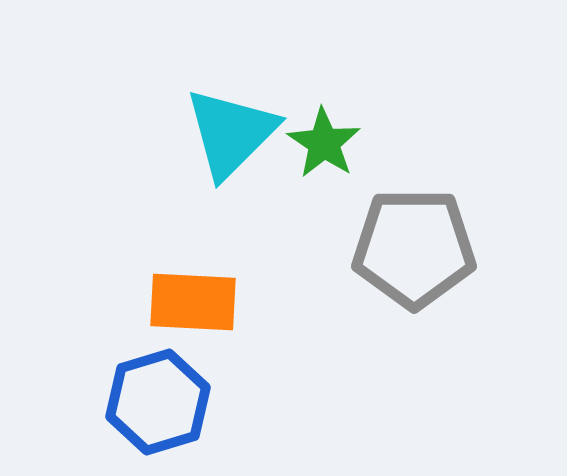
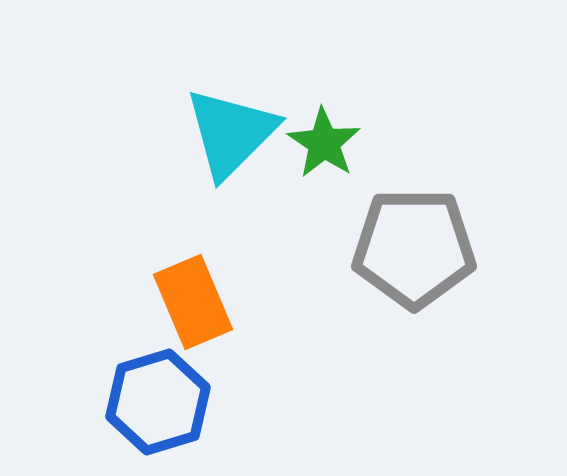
orange rectangle: rotated 64 degrees clockwise
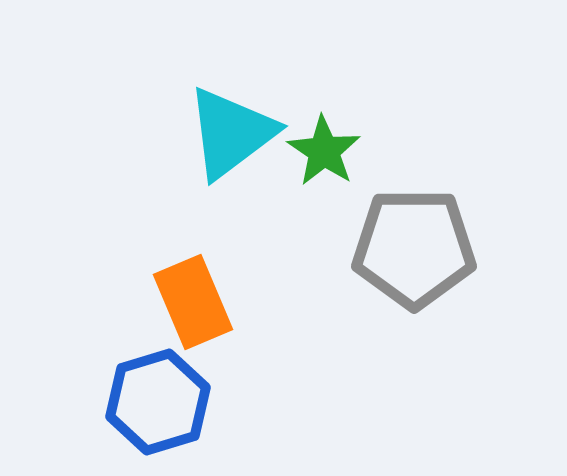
cyan triangle: rotated 8 degrees clockwise
green star: moved 8 px down
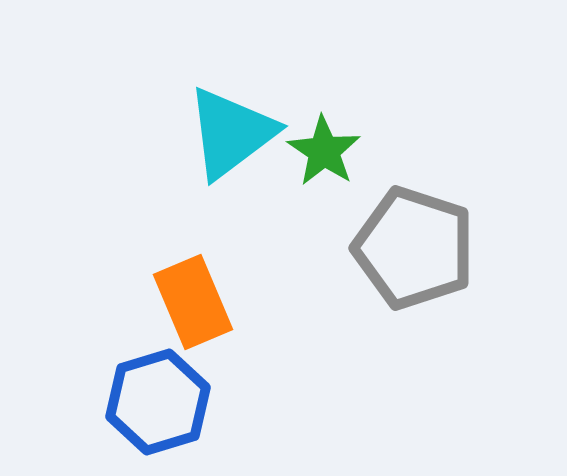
gray pentagon: rotated 18 degrees clockwise
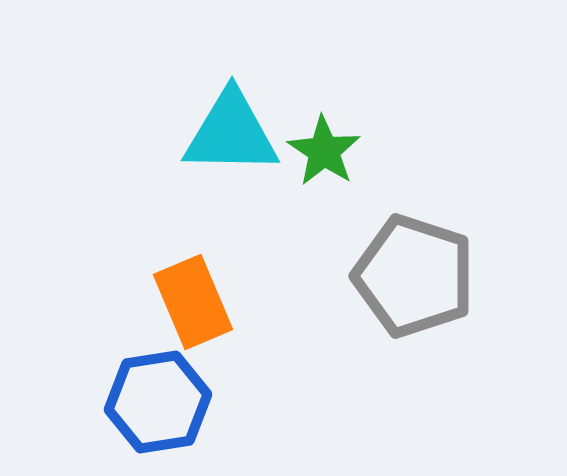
cyan triangle: rotated 38 degrees clockwise
gray pentagon: moved 28 px down
blue hexagon: rotated 8 degrees clockwise
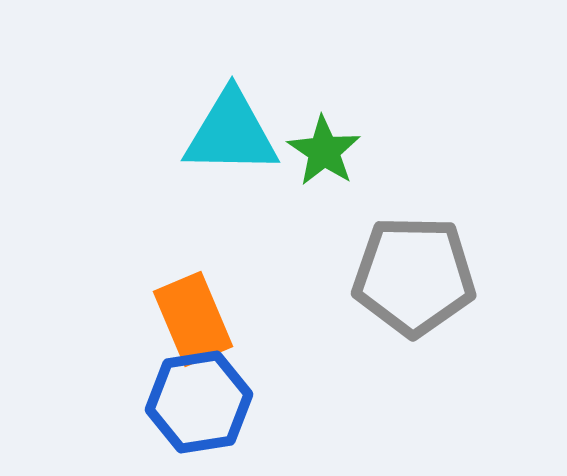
gray pentagon: rotated 17 degrees counterclockwise
orange rectangle: moved 17 px down
blue hexagon: moved 41 px right
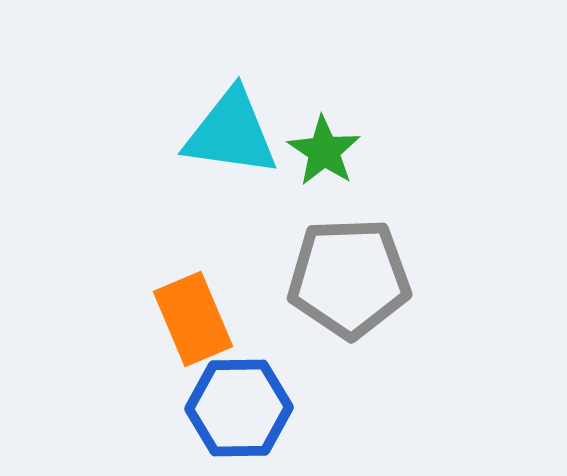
cyan triangle: rotated 7 degrees clockwise
gray pentagon: moved 65 px left, 2 px down; rotated 3 degrees counterclockwise
blue hexagon: moved 40 px right, 6 px down; rotated 8 degrees clockwise
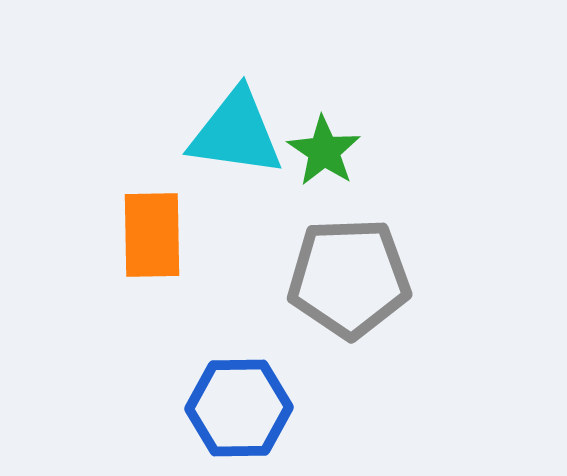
cyan triangle: moved 5 px right
orange rectangle: moved 41 px left, 84 px up; rotated 22 degrees clockwise
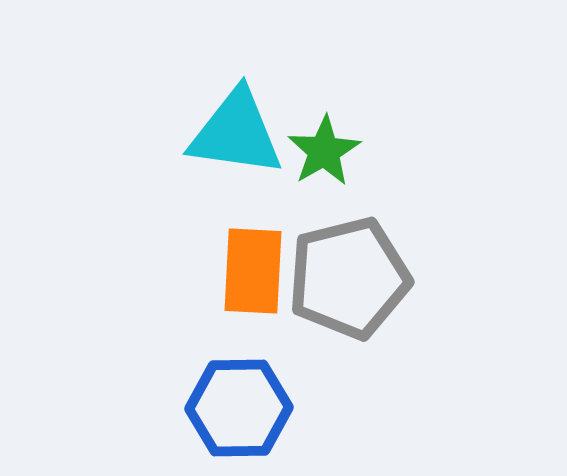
green star: rotated 8 degrees clockwise
orange rectangle: moved 101 px right, 36 px down; rotated 4 degrees clockwise
gray pentagon: rotated 12 degrees counterclockwise
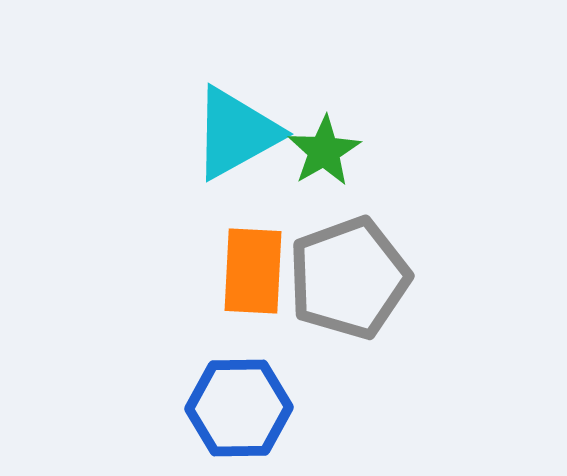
cyan triangle: rotated 37 degrees counterclockwise
gray pentagon: rotated 6 degrees counterclockwise
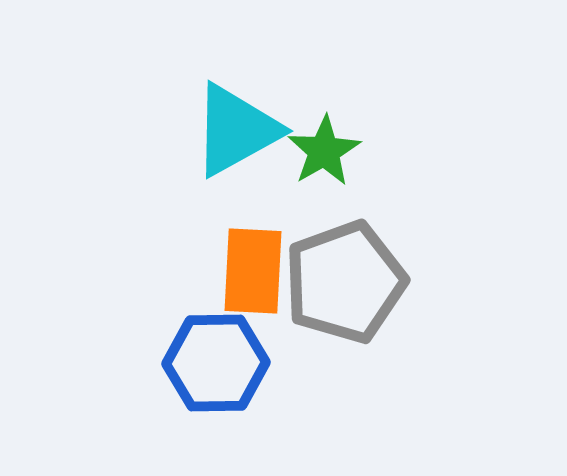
cyan triangle: moved 3 px up
gray pentagon: moved 4 px left, 4 px down
blue hexagon: moved 23 px left, 45 px up
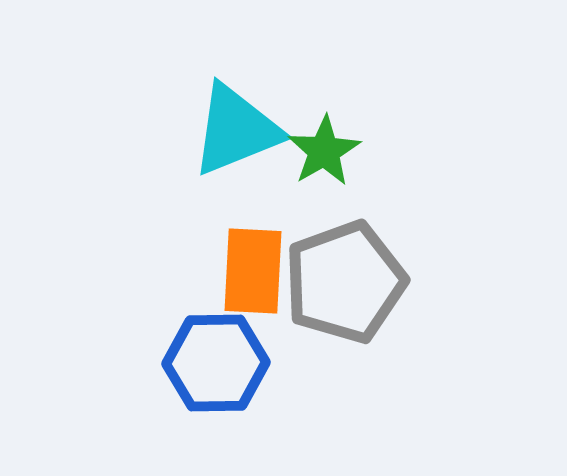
cyan triangle: rotated 7 degrees clockwise
